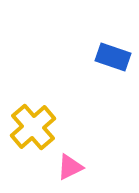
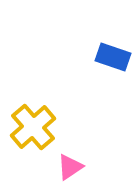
pink triangle: rotated 8 degrees counterclockwise
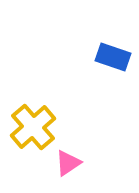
pink triangle: moved 2 px left, 4 px up
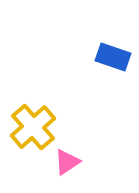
pink triangle: moved 1 px left, 1 px up
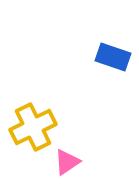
yellow cross: rotated 15 degrees clockwise
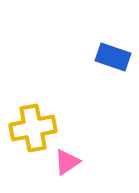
yellow cross: moved 1 px down; rotated 15 degrees clockwise
